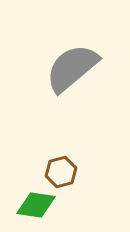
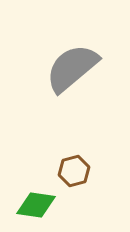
brown hexagon: moved 13 px right, 1 px up
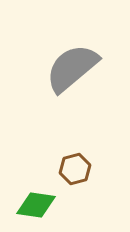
brown hexagon: moved 1 px right, 2 px up
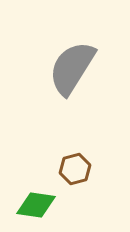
gray semicircle: rotated 18 degrees counterclockwise
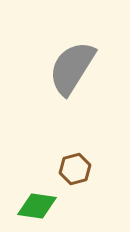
green diamond: moved 1 px right, 1 px down
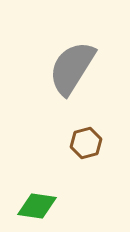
brown hexagon: moved 11 px right, 26 px up
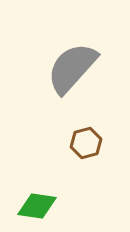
gray semicircle: rotated 10 degrees clockwise
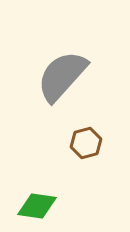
gray semicircle: moved 10 px left, 8 px down
